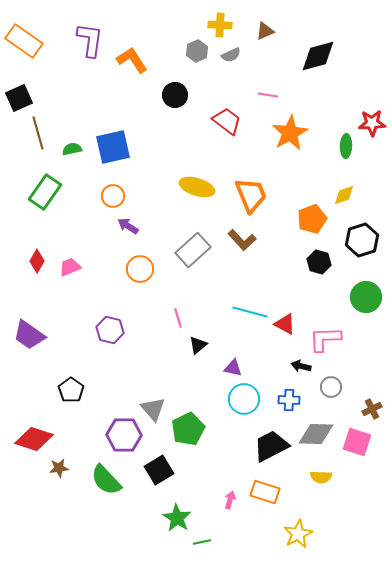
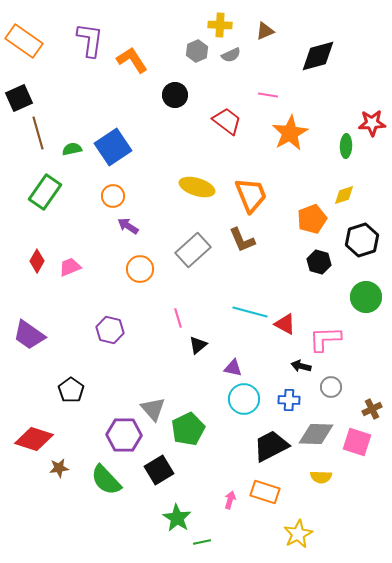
blue square at (113, 147): rotated 21 degrees counterclockwise
brown L-shape at (242, 240): rotated 20 degrees clockwise
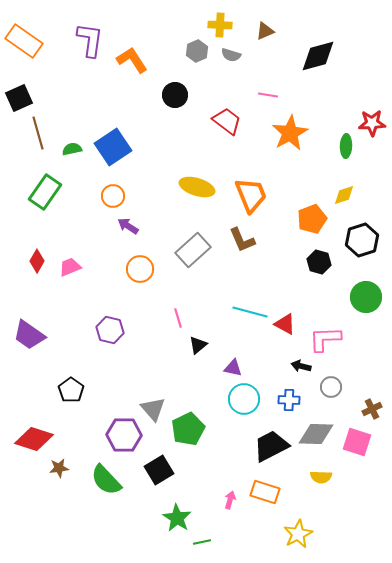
gray semicircle at (231, 55): rotated 42 degrees clockwise
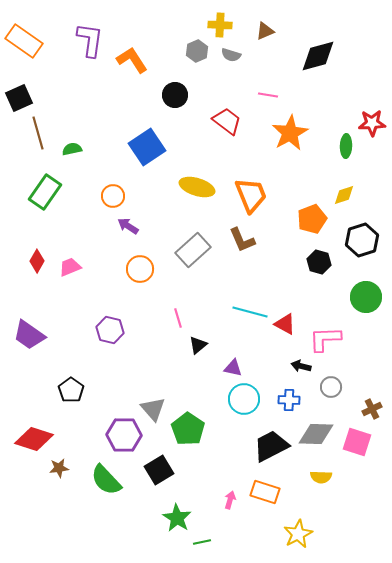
blue square at (113, 147): moved 34 px right
green pentagon at (188, 429): rotated 12 degrees counterclockwise
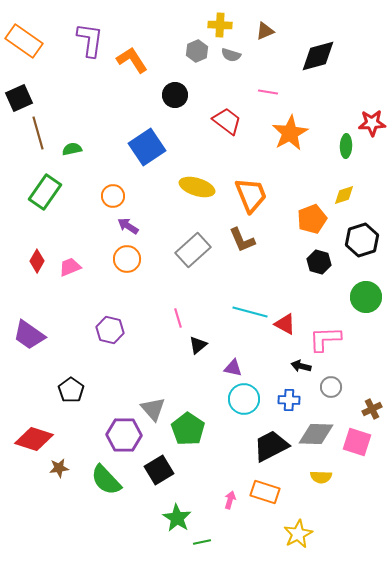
pink line at (268, 95): moved 3 px up
orange circle at (140, 269): moved 13 px left, 10 px up
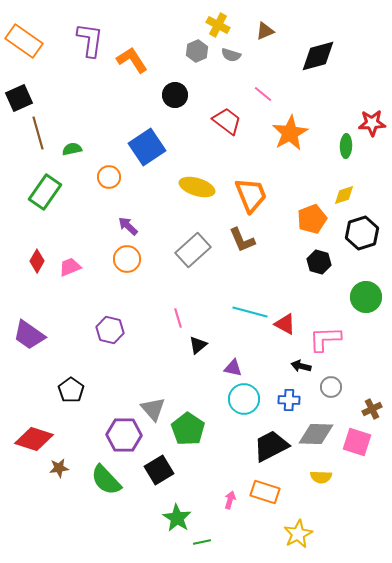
yellow cross at (220, 25): moved 2 px left; rotated 25 degrees clockwise
pink line at (268, 92): moved 5 px left, 2 px down; rotated 30 degrees clockwise
orange circle at (113, 196): moved 4 px left, 19 px up
purple arrow at (128, 226): rotated 10 degrees clockwise
black hexagon at (362, 240): moved 7 px up
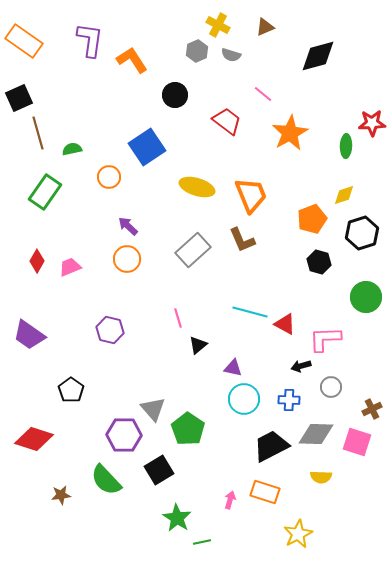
brown triangle at (265, 31): moved 4 px up
black arrow at (301, 366): rotated 30 degrees counterclockwise
brown star at (59, 468): moved 2 px right, 27 px down
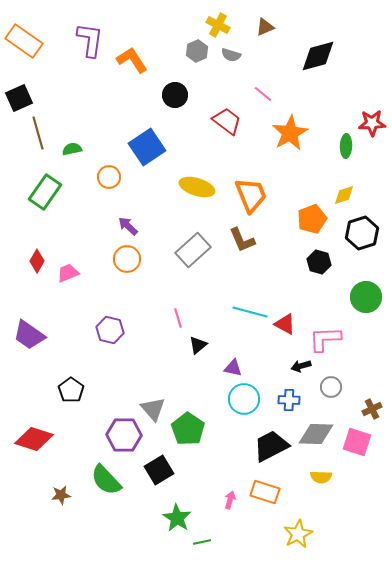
pink trapezoid at (70, 267): moved 2 px left, 6 px down
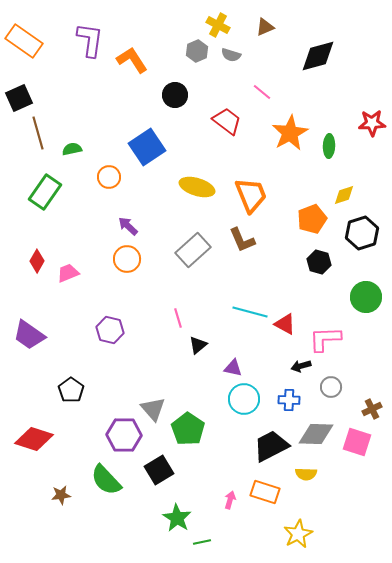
pink line at (263, 94): moved 1 px left, 2 px up
green ellipse at (346, 146): moved 17 px left
yellow semicircle at (321, 477): moved 15 px left, 3 px up
